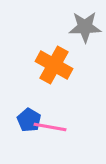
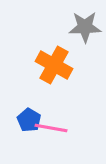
pink line: moved 1 px right, 1 px down
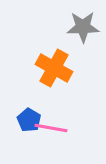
gray star: moved 2 px left
orange cross: moved 3 px down
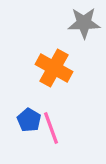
gray star: moved 1 px right, 4 px up
pink line: rotated 60 degrees clockwise
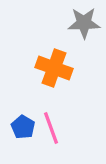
orange cross: rotated 9 degrees counterclockwise
blue pentagon: moved 6 px left, 7 px down
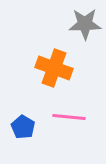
gray star: moved 1 px right, 1 px down
pink line: moved 18 px right, 11 px up; rotated 64 degrees counterclockwise
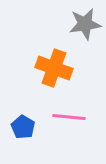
gray star: rotated 8 degrees counterclockwise
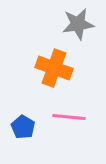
gray star: moved 7 px left
